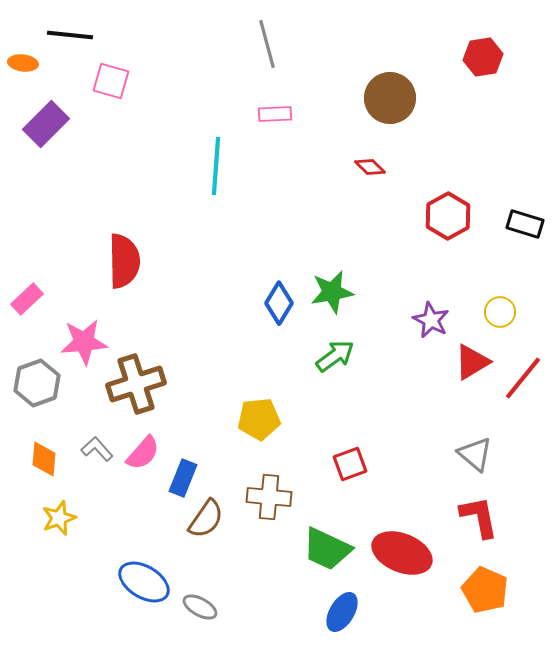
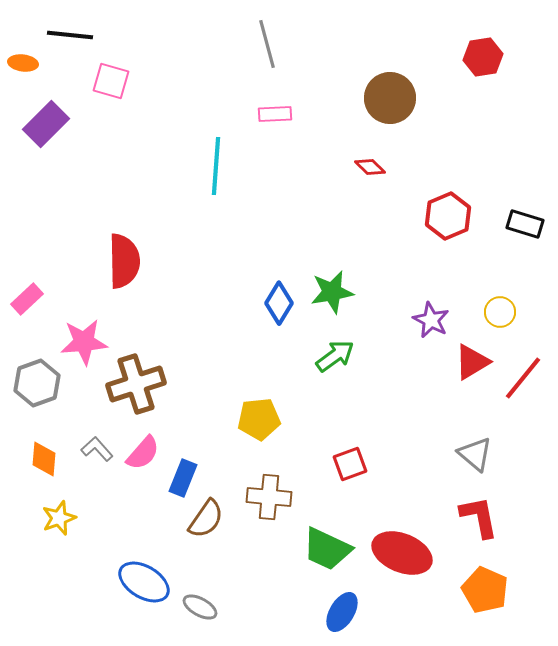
red hexagon at (448, 216): rotated 6 degrees clockwise
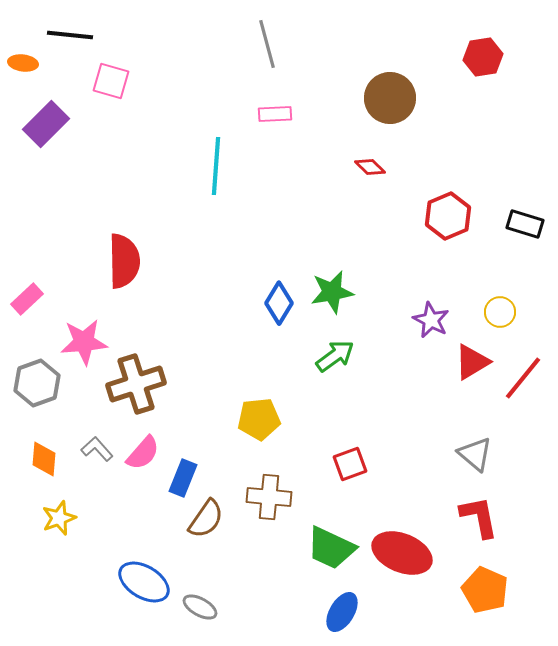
green trapezoid at (327, 549): moved 4 px right, 1 px up
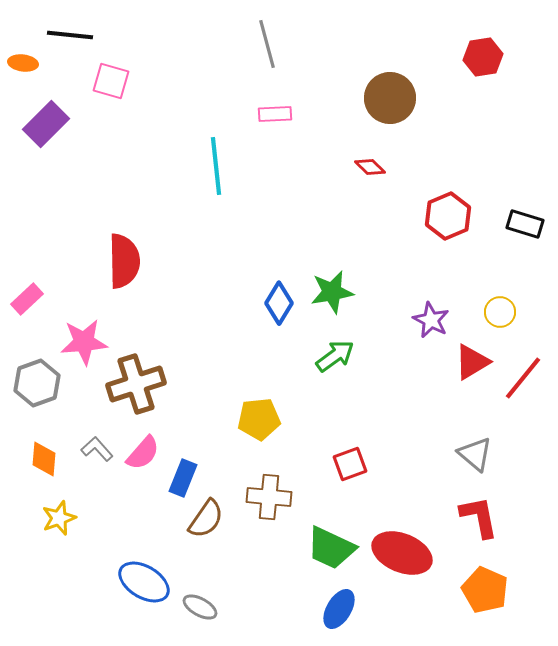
cyan line at (216, 166): rotated 10 degrees counterclockwise
blue ellipse at (342, 612): moved 3 px left, 3 px up
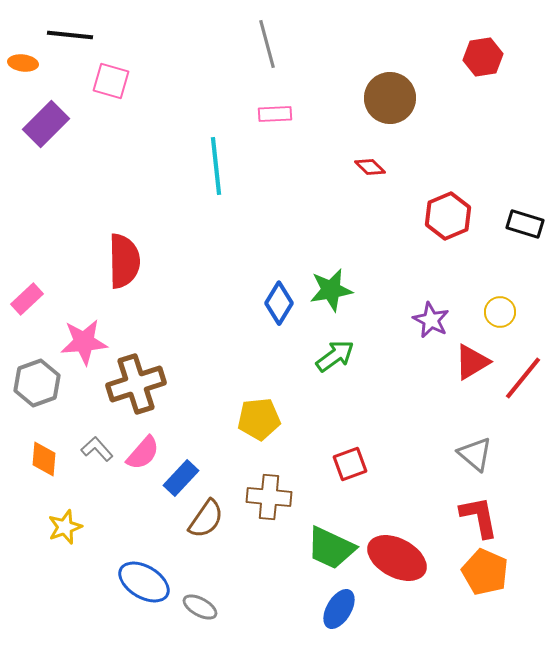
green star at (332, 292): moved 1 px left, 2 px up
blue rectangle at (183, 478): moved 2 px left; rotated 21 degrees clockwise
yellow star at (59, 518): moved 6 px right, 9 px down
red ellipse at (402, 553): moved 5 px left, 5 px down; rotated 6 degrees clockwise
orange pentagon at (485, 590): moved 18 px up
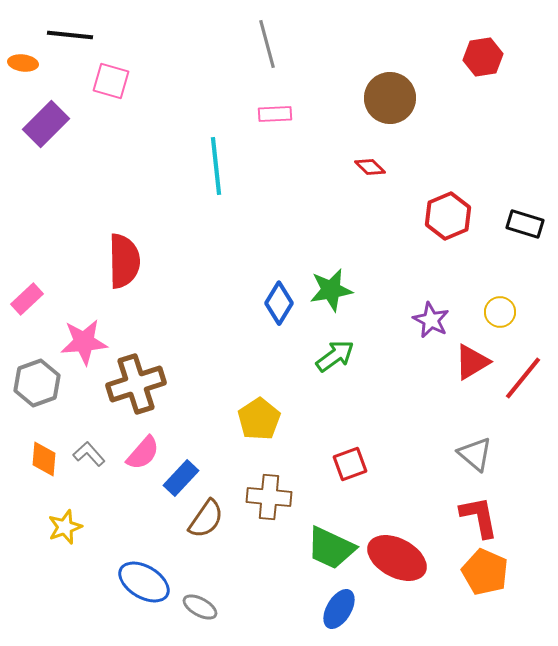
yellow pentagon at (259, 419): rotated 27 degrees counterclockwise
gray L-shape at (97, 449): moved 8 px left, 5 px down
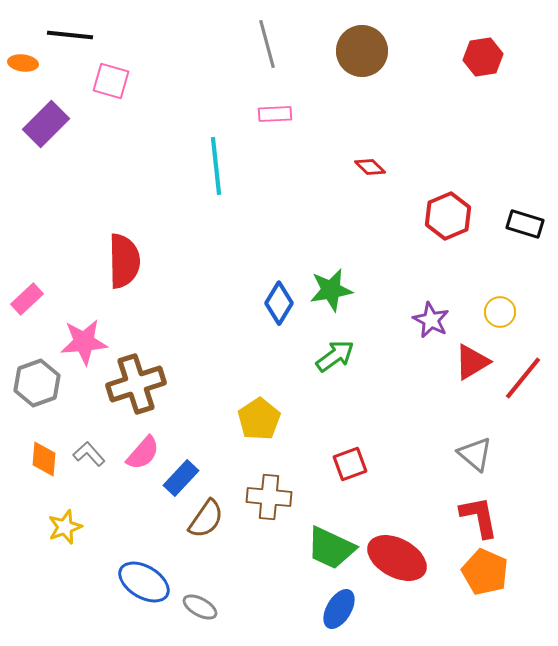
brown circle at (390, 98): moved 28 px left, 47 px up
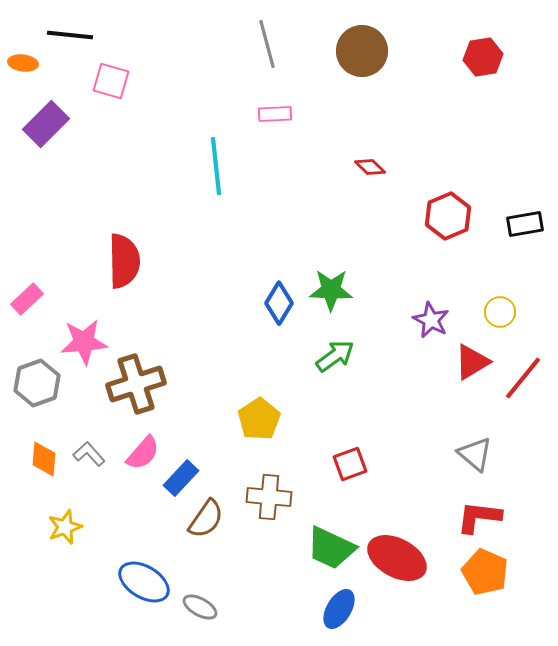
black rectangle at (525, 224): rotated 27 degrees counterclockwise
green star at (331, 290): rotated 12 degrees clockwise
red L-shape at (479, 517): rotated 72 degrees counterclockwise
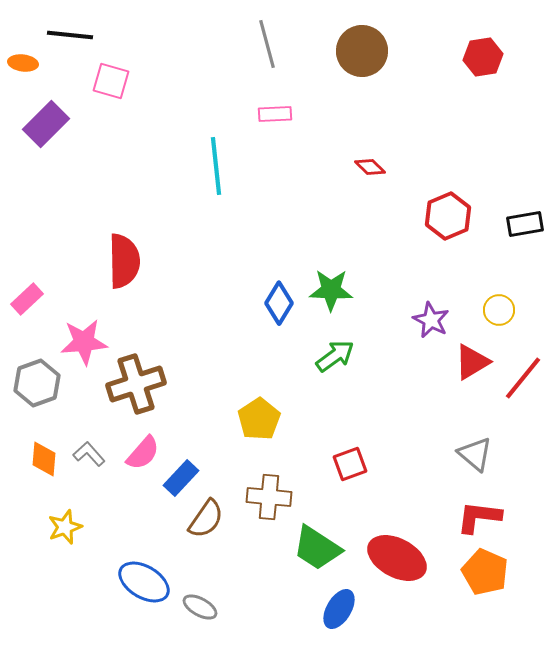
yellow circle at (500, 312): moved 1 px left, 2 px up
green trapezoid at (331, 548): moved 14 px left; rotated 8 degrees clockwise
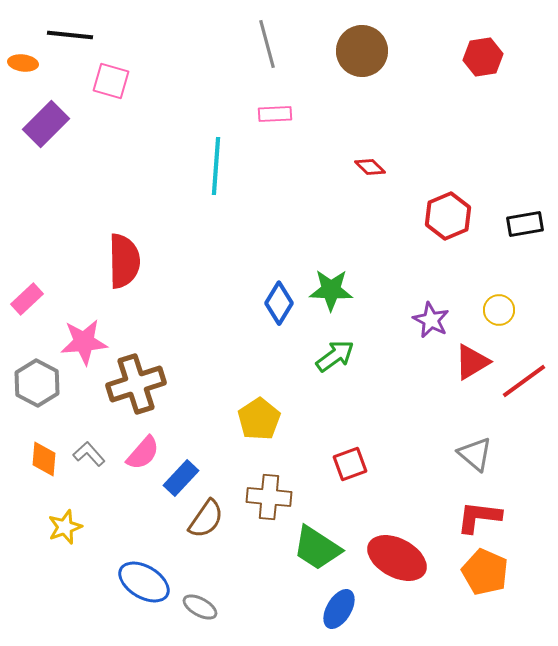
cyan line at (216, 166): rotated 10 degrees clockwise
red line at (523, 378): moved 1 px right, 3 px down; rotated 15 degrees clockwise
gray hexagon at (37, 383): rotated 12 degrees counterclockwise
